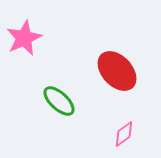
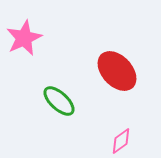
pink diamond: moved 3 px left, 7 px down
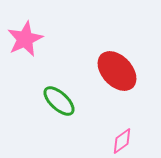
pink star: moved 1 px right, 1 px down
pink diamond: moved 1 px right
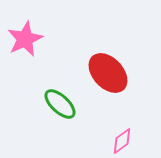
red ellipse: moved 9 px left, 2 px down
green ellipse: moved 1 px right, 3 px down
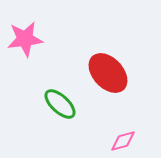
pink star: rotated 18 degrees clockwise
pink diamond: moved 1 px right; rotated 20 degrees clockwise
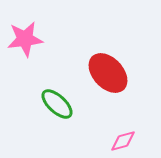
green ellipse: moved 3 px left
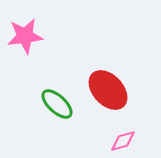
pink star: moved 3 px up
red ellipse: moved 17 px down
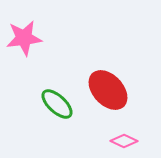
pink star: moved 1 px left, 2 px down
pink diamond: moved 1 px right; rotated 40 degrees clockwise
